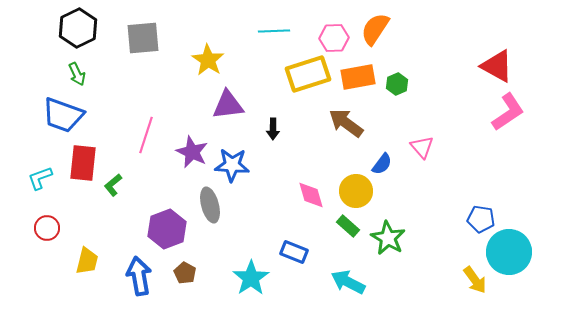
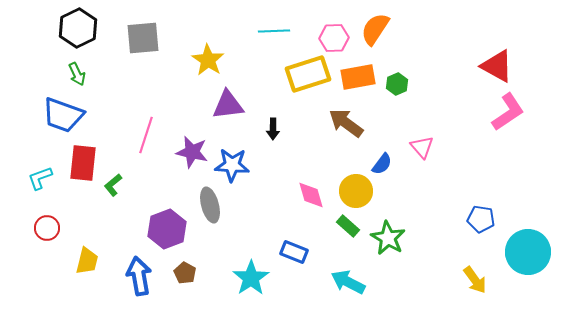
purple star: rotated 12 degrees counterclockwise
cyan circle: moved 19 px right
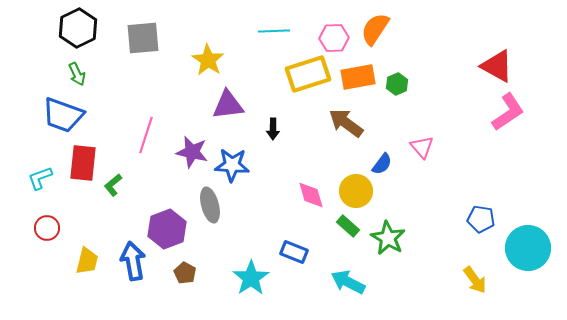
cyan circle: moved 4 px up
blue arrow: moved 6 px left, 15 px up
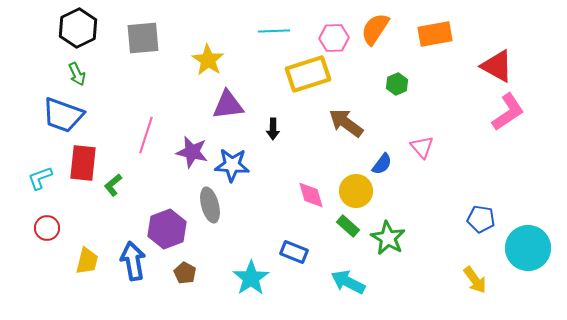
orange rectangle: moved 77 px right, 43 px up
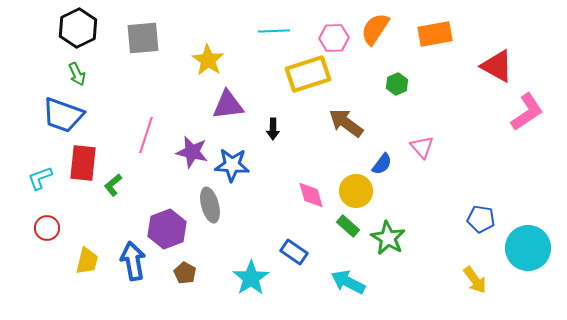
pink L-shape: moved 19 px right
blue rectangle: rotated 12 degrees clockwise
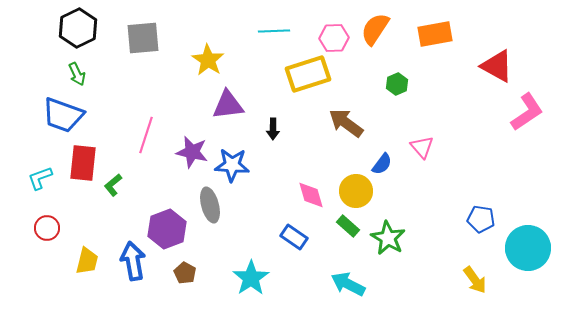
blue rectangle: moved 15 px up
cyan arrow: moved 2 px down
